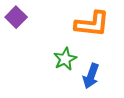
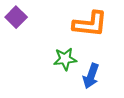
orange L-shape: moved 2 px left
green star: rotated 20 degrees clockwise
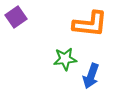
purple square: rotated 10 degrees clockwise
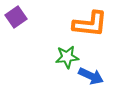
green star: moved 2 px right, 2 px up
blue arrow: rotated 85 degrees counterclockwise
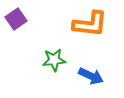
purple square: moved 2 px down
green star: moved 13 px left, 3 px down
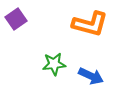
orange L-shape: rotated 9 degrees clockwise
green star: moved 4 px down
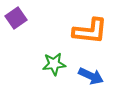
purple square: moved 1 px up
orange L-shape: moved 7 px down; rotated 9 degrees counterclockwise
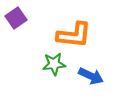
orange L-shape: moved 16 px left, 4 px down
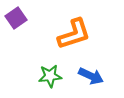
orange L-shape: moved 1 px up; rotated 24 degrees counterclockwise
green star: moved 4 px left, 12 px down
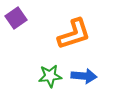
blue arrow: moved 7 px left; rotated 20 degrees counterclockwise
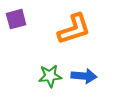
purple square: moved 1 px down; rotated 20 degrees clockwise
orange L-shape: moved 5 px up
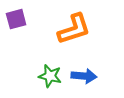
green star: rotated 20 degrees clockwise
